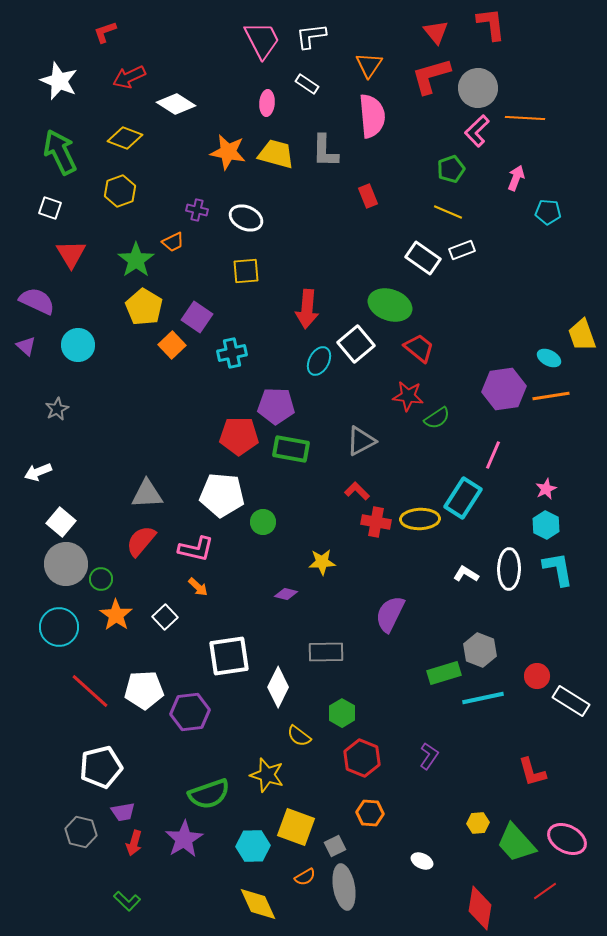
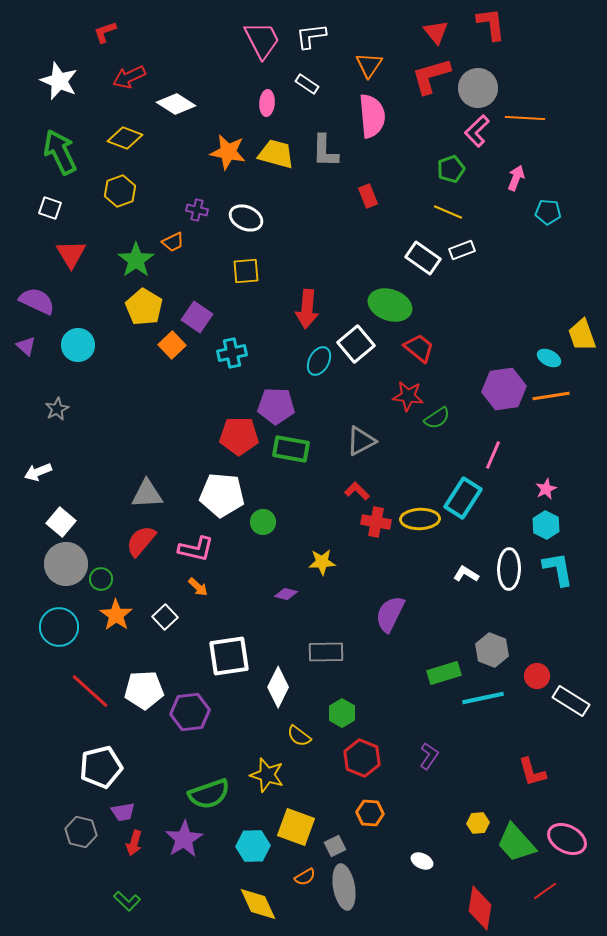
gray hexagon at (480, 650): moved 12 px right
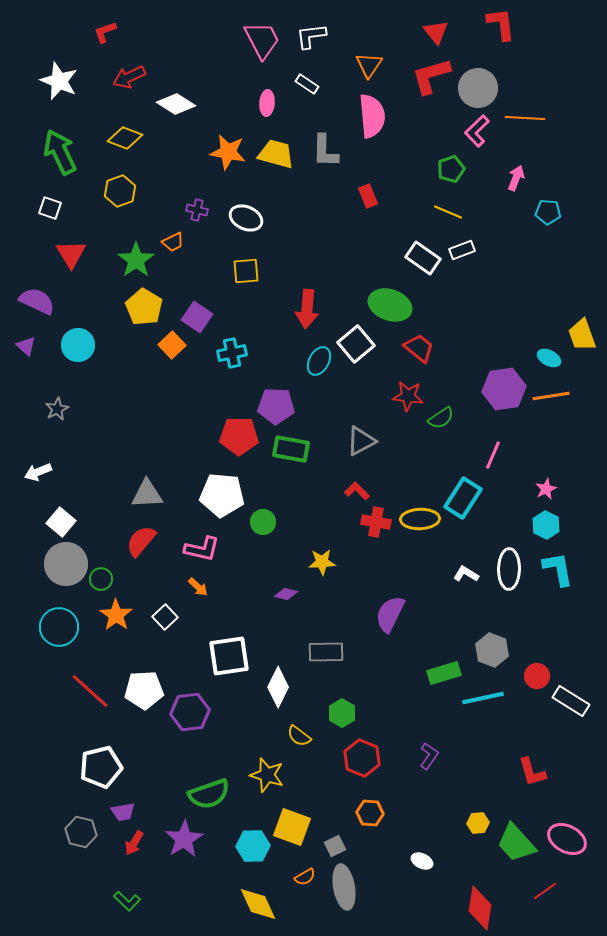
red L-shape at (491, 24): moved 10 px right
green semicircle at (437, 418): moved 4 px right
pink L-shape at (196, 549): moved 6 px right
yellow square at (296, 827): moved 4 px left
red arrow at (134, 843): rotated 15 degrees clockwise
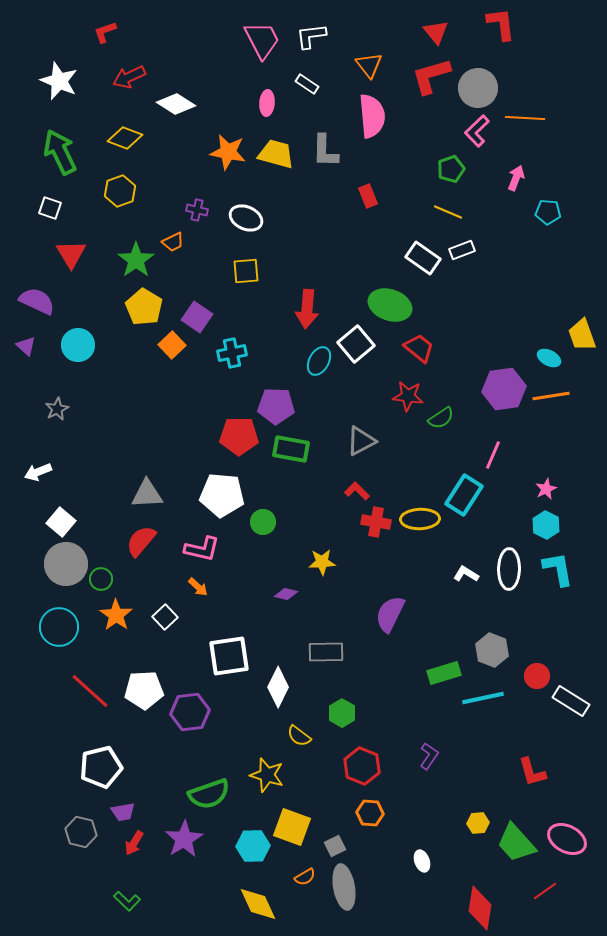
orange triangle at (369, 65): rotated 12 degrees counterclockwise
cyan rectangle at (463, 498): moved 1 px right, 3 px up
red hexagon at (362, 758): moved 8 px down
white ellipse at (422, 861): rotated 45 degrees clockwise
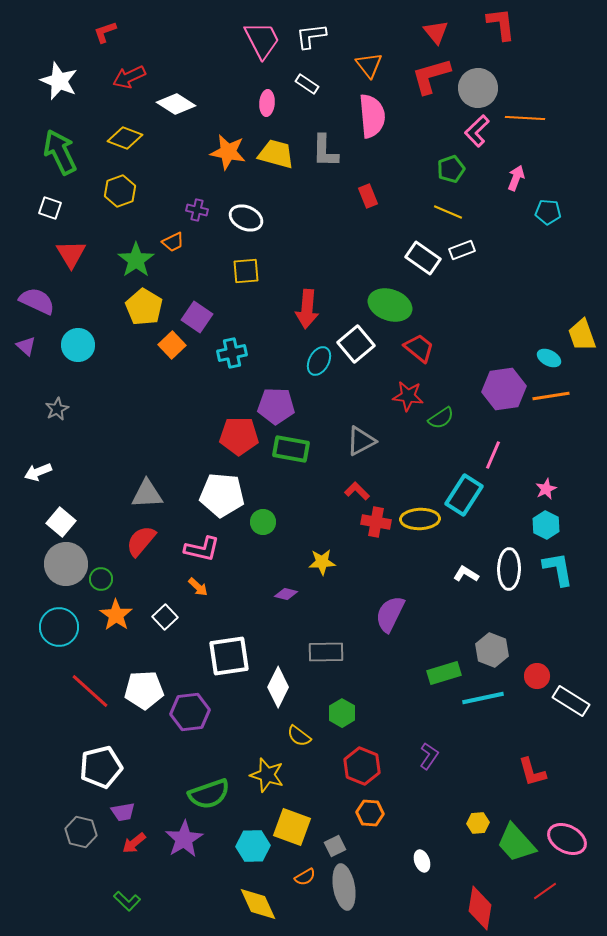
red arrow at (134, 843): rotated 20 degrees clockwise
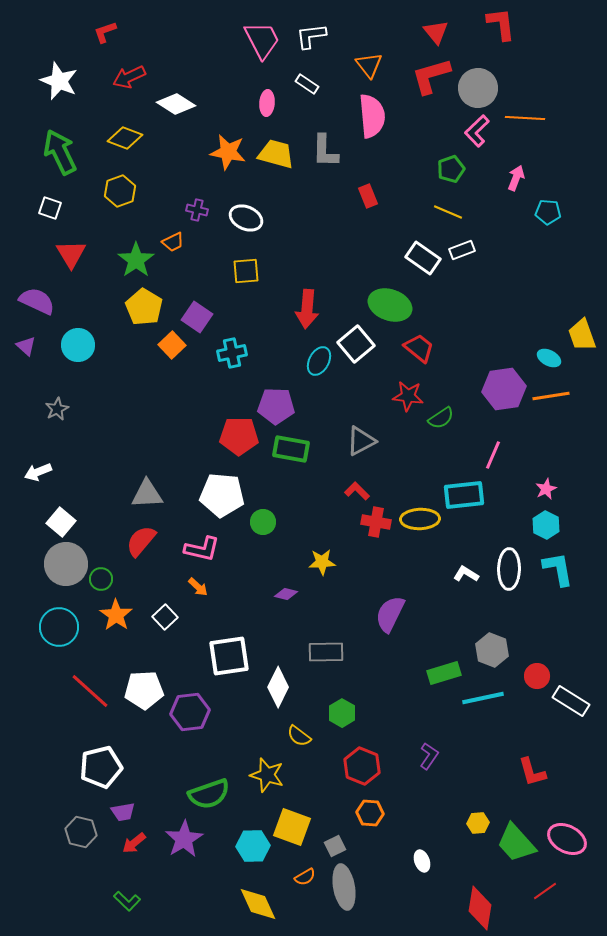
cyan rectangle at (464, 495): rotated 51 degrees clockwise
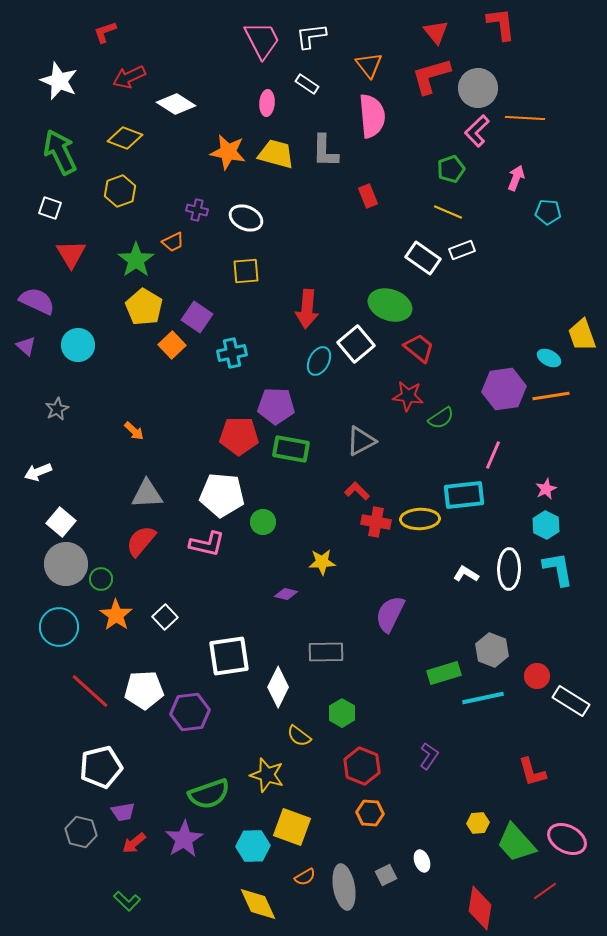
pink L-shape at (202, 549): moved 5 px right, 5 px up
orange arrow at (198, 587): moved 64 px left, 156 px up
gray square at (335, 846): moved 51 px right, 29 px down
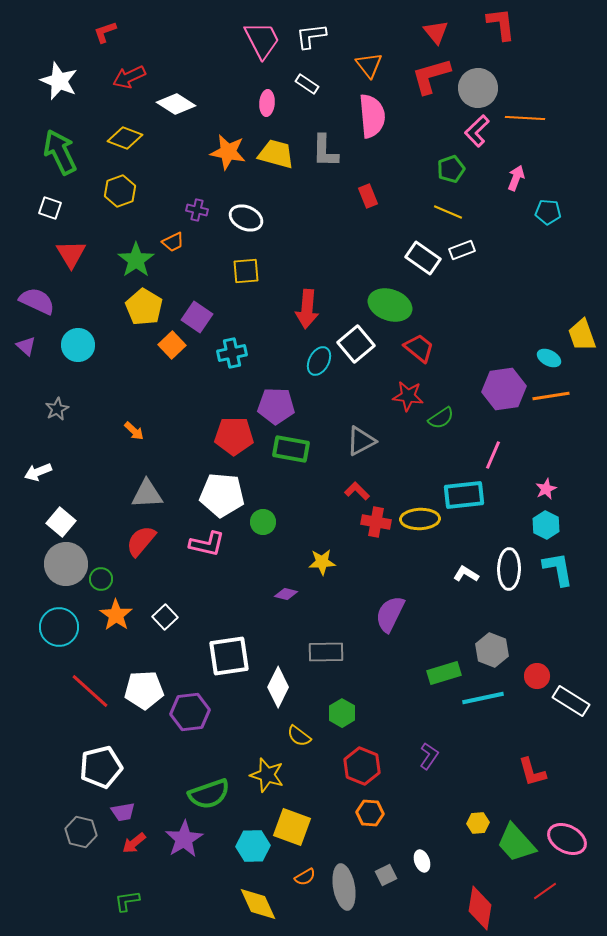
red pentagon at (239, 436): moved 5 px left
green L-shape at (127, 901): rotated 128 degrees clockwise
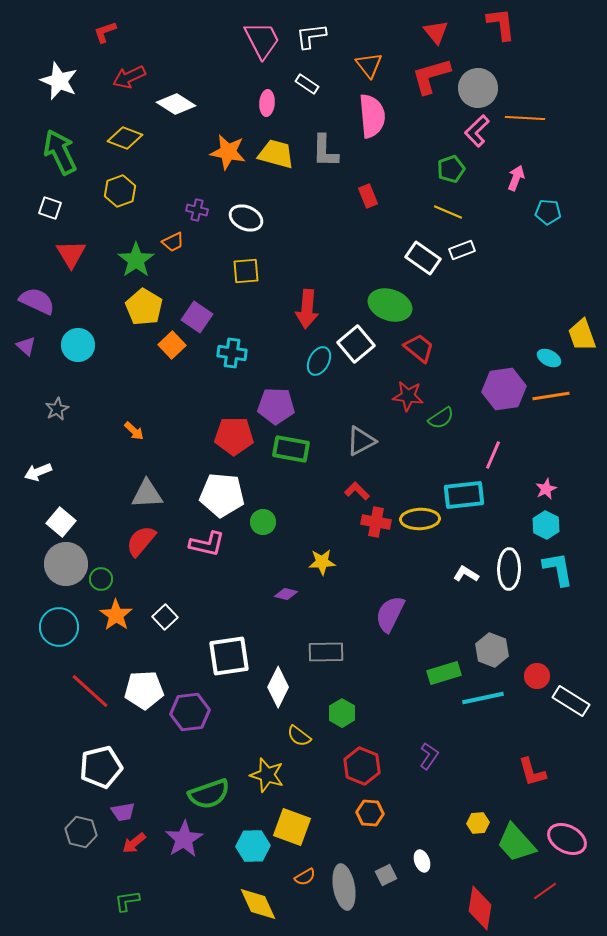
cyan cross at (232, 353): rotated 20 degrees clockwise
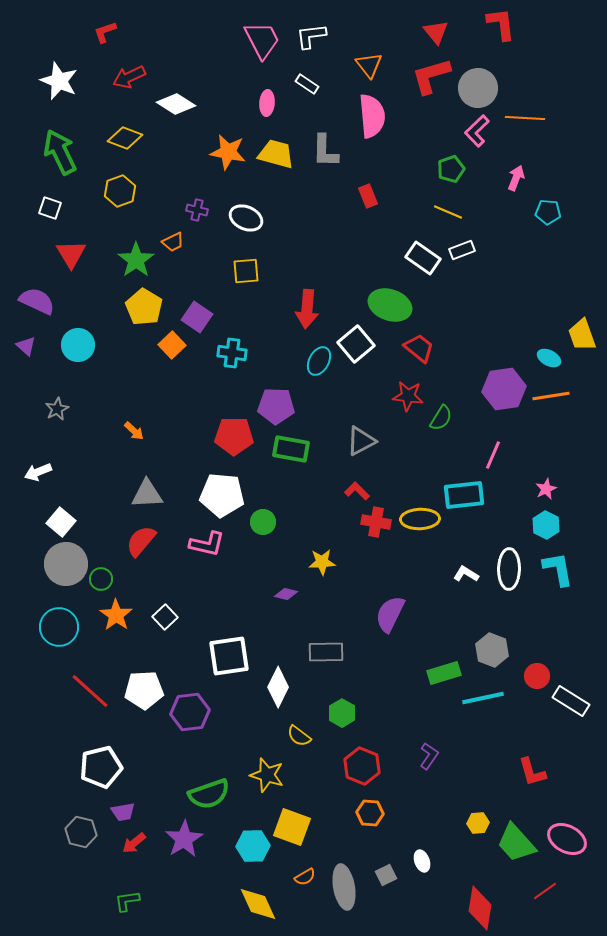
green semicircle at (441, 418): rotated 24 degrees counterclockwise
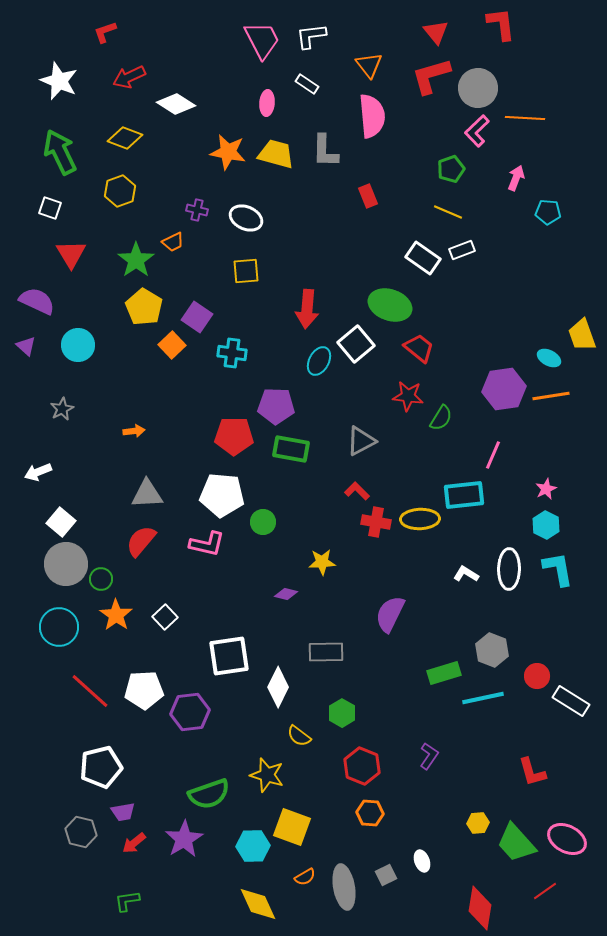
gray star at (57, 409): moved 5 px right
orange arrow at (134, 431): rotated 50 degrees counterclockwise
